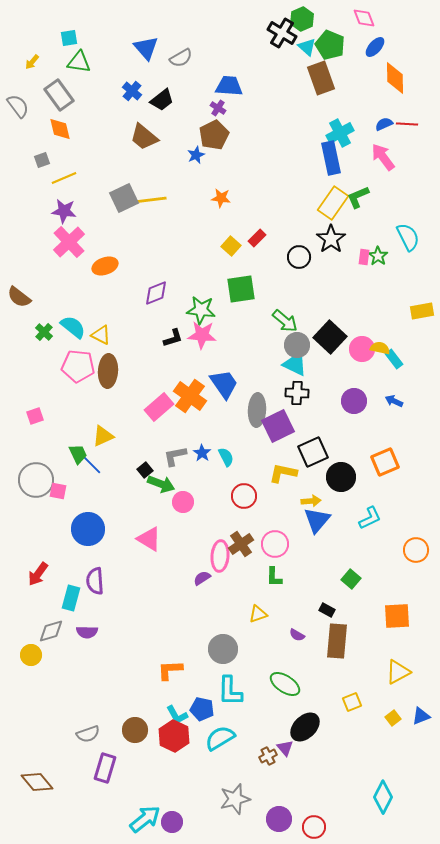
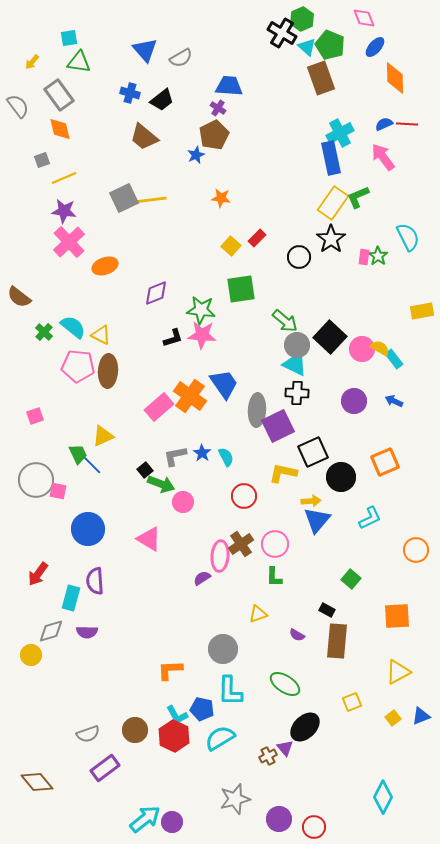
blue triangle at (146, 48): moved 1 px left, 2 px down
blue cross at (132, 91): moved 2 px left, 2 px down; rotated 24 degrees counterclockwise
yellow semicircle at (380, 348): rotated 18 degrees clockwise
purple rectangle at (105, 768): rotated 36 degrees clockwise
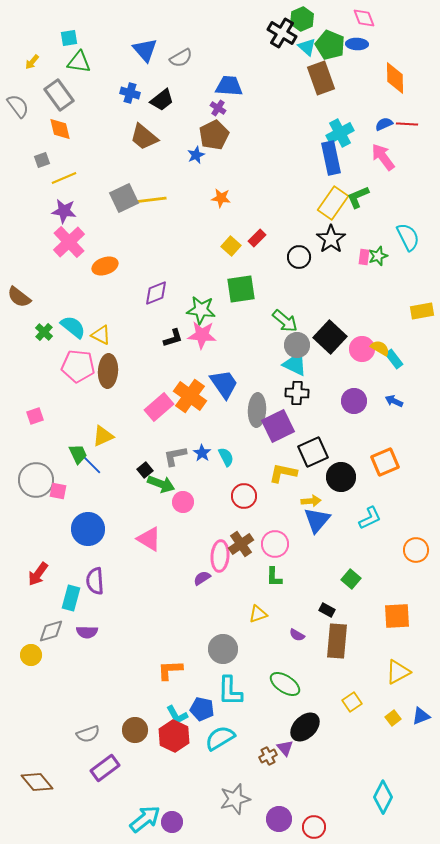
blue ellipse at (375, 47): moved 18 px left, 3 px up; rotated 50 degrees clockwise
green star at (378, 256): rotated 18 degrees clockwise
yellow square at (352, 702): rotated 12 degrees counterclockwise
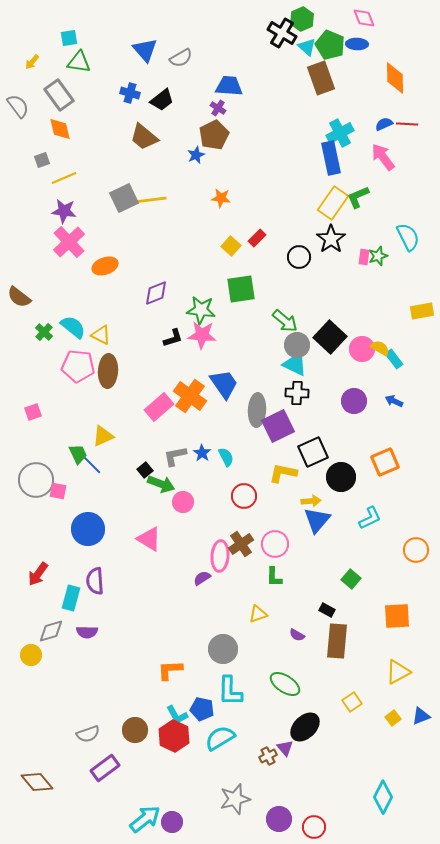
pink square at (35, 416): moved 2 px left, 4 px up
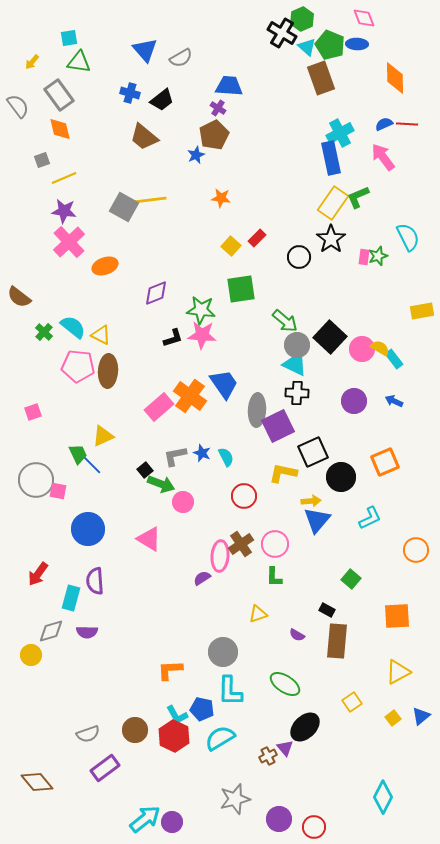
gray square at (124, 198): moved 9 px down; rotated 36 degrees counterclockwise
blue star at (202, 453): rotated 12 degrees counterclockwise
gray circle at (223, 649): moved 3 px down
blue triangle at (421, 716): rotated 18 degrees counterclockwise
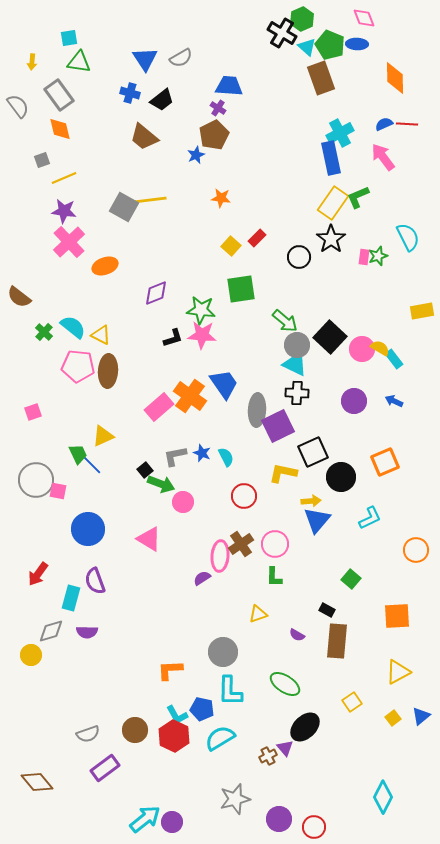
blue triangle at (145, 50): moved 9 px down; rotated 8 degrees clockwise
yellow arrow at (32, 62): rotated 35 degrees counterclockwise
purple semicircle at (95, 581): rotated 16 degrees counterclockwise
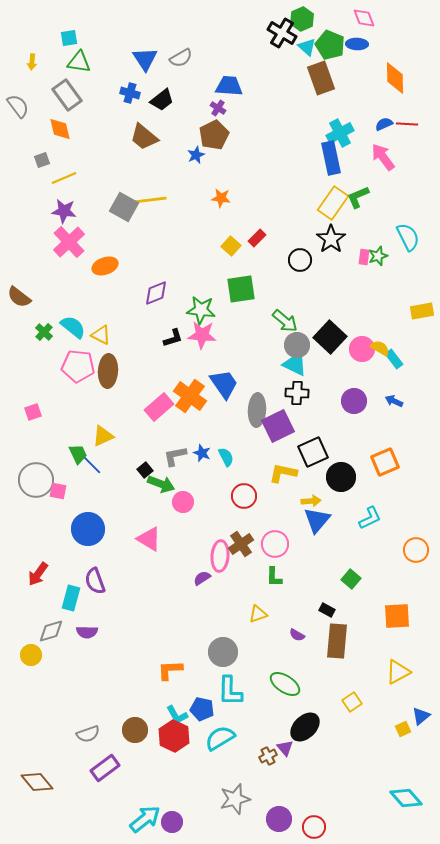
gray rectangle at (59, 95): moved 8 px right
black circle at (299, 257): moved 1 px right, 3 px down
yellow square at (393, 718): moved 10 px right, 11 px down; rotated 14 degrees clockwise
cyan diamond at (383, 797): moved 23 px right, 1 px down; rotated 68 degrees counterclockwise
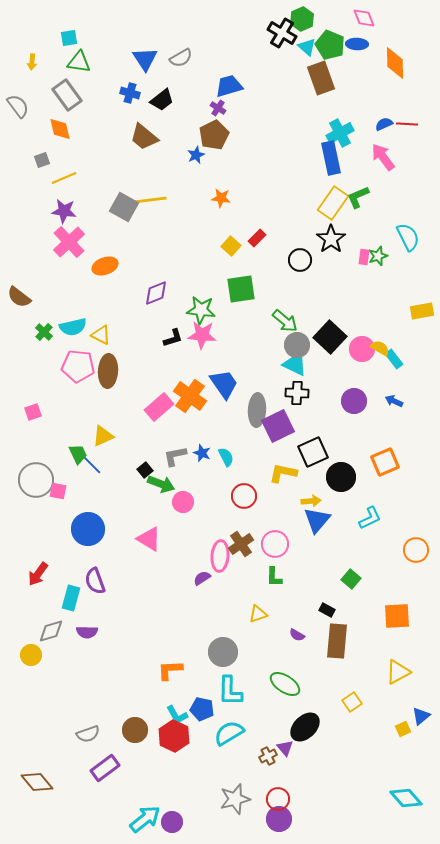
orange diamond at (395, 78): moved 15 px up
blue trapezoid at (229, 86): rotated 20 degrees counterclockwise
cyan semicircle at (73, 327): rotated 128 degrees clockwise
cyan semicircle at (220, 738): moved 9 px right, 5 px up
red circle at (314, 827): moved 36 px left, 28 px up
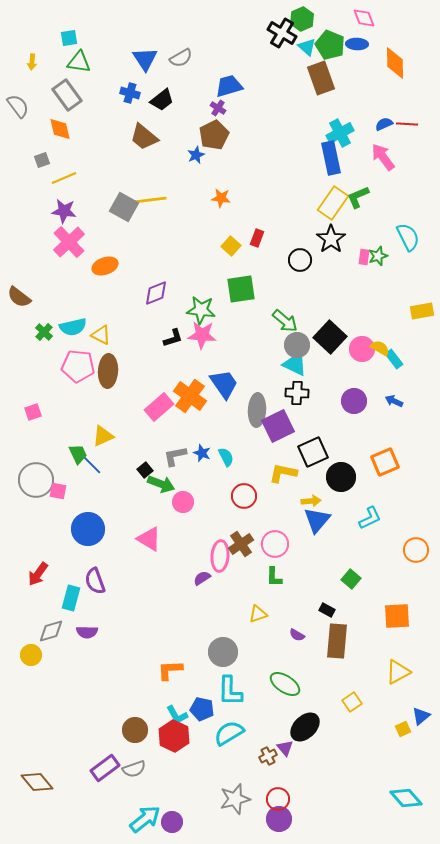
red rectangle at (257, 238): rotated 24 degrees counterclockwise
gray semicircle at (88, 734): moved 46 px right, 35 px down
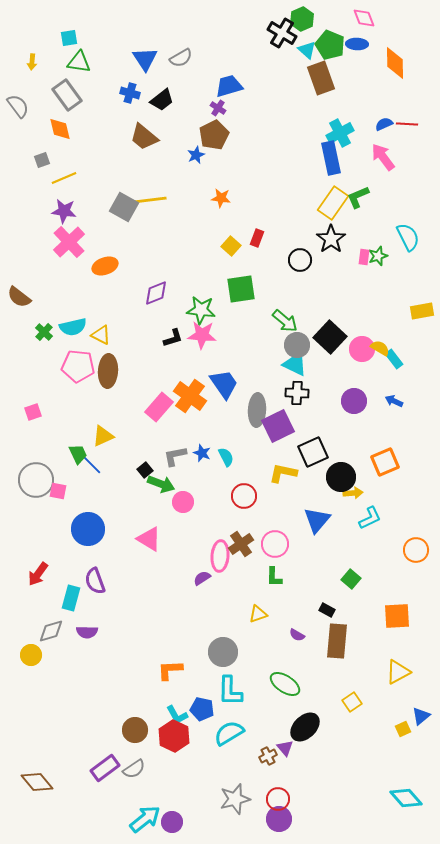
cyan triangle at (307, 47): moved 3 px down
pink rectangle at (159, 407): rotated 8 degrees counterclockwise
yellow arrow at (311, 501): moved 42 px right, 8 px up
gray semicircle at (134, 769): rotated 15 degrees counterclockwise
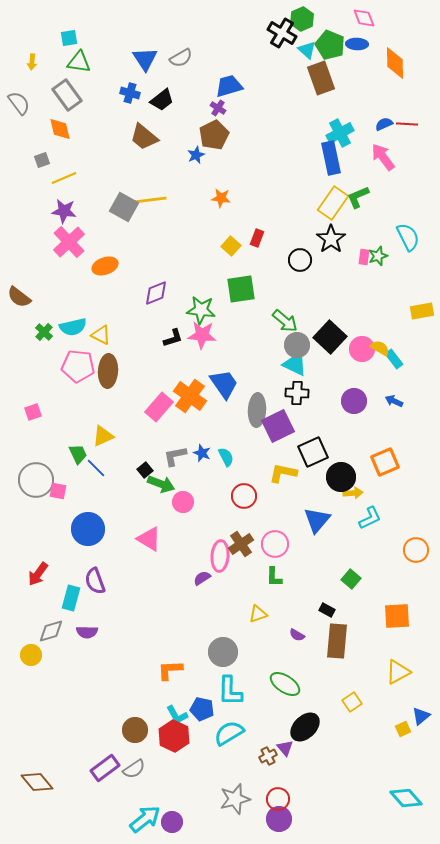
gray semicircle at (18, 106): moved 1 px right, 3 px up
blue line at (92, 465): moved 4 px right, 3 px down
